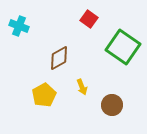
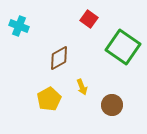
yellow pentagon: moved 5 px right, 4 px down
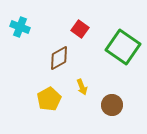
red square: moved 9 px left, 10 px down
cyan cross: moved 1 px right, 1 px down
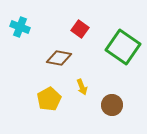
brown diamond: rotated 40 degrees clockwise
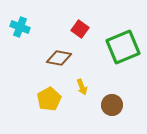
green square: rotated 32 degrees clockwise
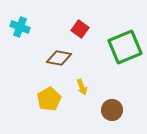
green square: moved 2 px right
brown circle: moved 5 px down
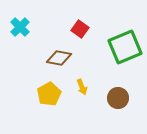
cyan cross: rotated 24 degrees clockwise
yellow pentagon: moved 5 px up
brown circle: moved 6 px right, 12 px up
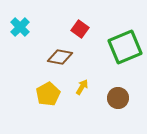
brown diamond: moved 1 px right, 1 px up
yellow arrow: rotated 126 degrees counterclockwise
yellow pentagon: moved 1 px left
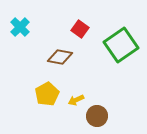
green square: moved 4 px left, 2 px up; rotated 12 degrees counterclockwise
yellow arrow: moved 6 px left, 13 px down; rotated 147 degrees counterclockwise
yellow pentagon: moved 1 px left
brown circle: moved 21 px left, 18 px down
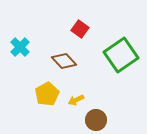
cyan cross: moved 20 px down
green square: moved 10 px down
brown diamond: moved 4 px right, 4 px down; rotated 35 degrees clockwise
brown circle: moved 1 px left, 4 px down
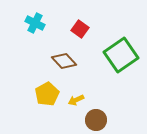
cyan cross: moved 15 px right, 24 px up; rotated 18 degrees counterclockwise
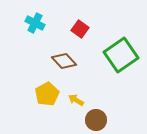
yellow arrow: rotated 56 degrees clockwise
